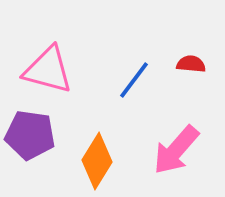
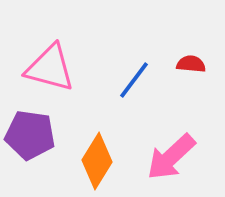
pink triangle: moved 2 px right, 2 px up
pink arrow: moved 5 px left, 7 px down; rotated 6 degrees clockwise
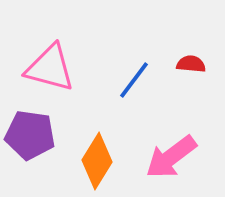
pink arrow: rotated 6 degrees clockwise
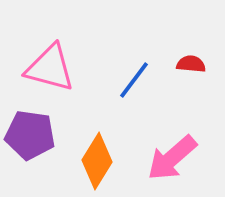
pink arrow: moved 1 px right, 1 px down; rotated 4 degrees counterclockwise
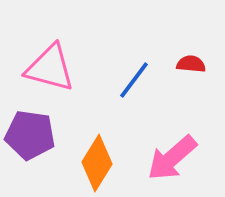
orange diamond: moved 2 px down
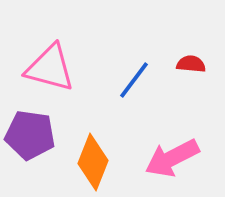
pink arrow: rotated 14 degrees clockwise
orange diamond: moved 4 px left, 1 px up; rotated 10 degrees counterclockwise
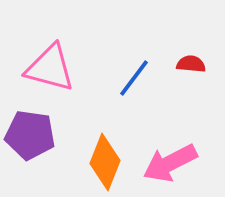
blue line: moved 2 px up
pink arrow: moved 2 px left, 5 px down
orange diamond: moved 12 px right
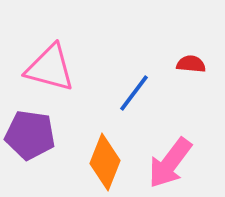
blue line: moved 15 px down
pink arrow: rotated 26 degrees counterclockwise
